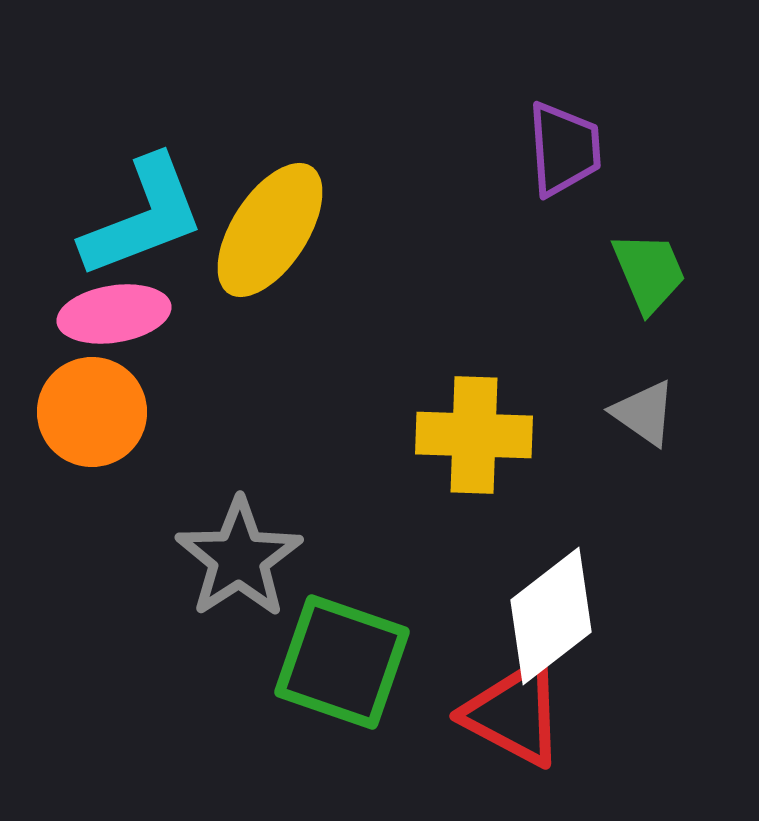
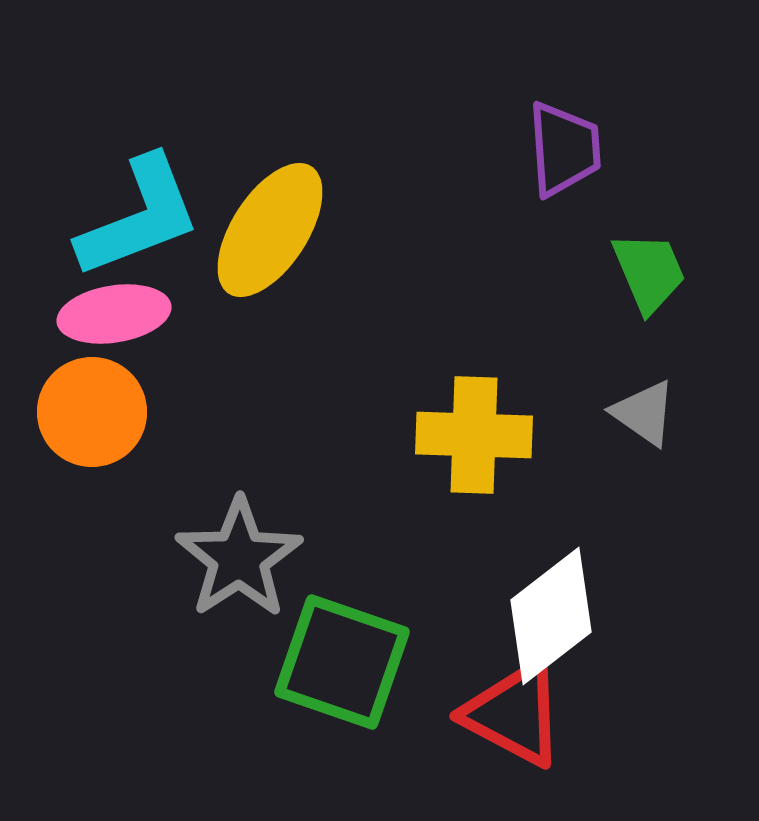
cyan L-shape: moved 4 px left
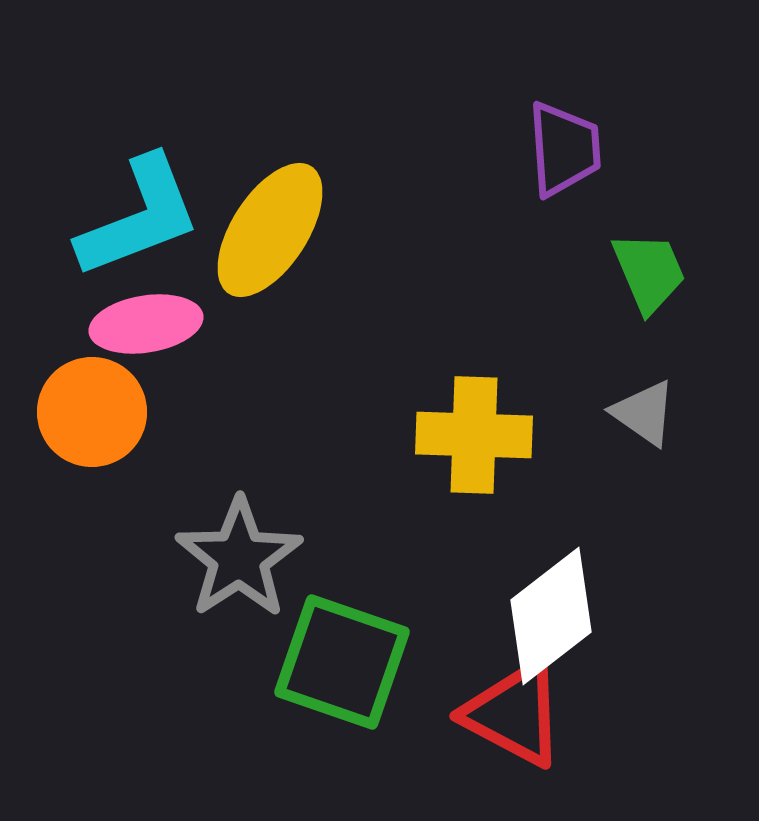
pink ellipse: moved 32 px right, 10 px down
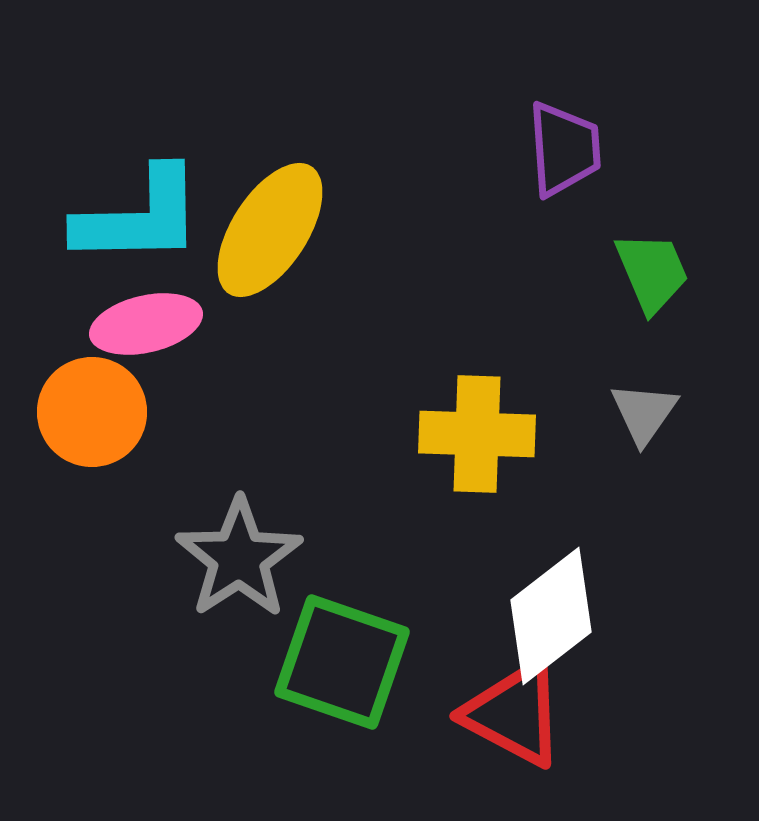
cyan L-shape: rotated 20 degrees clockwise
green trapezoid: moved 3 px right
pink ellipse: rotated 4 degrees counterclockwise
gray triangle: rotated 30 degrees clockwise
yellow cross: moved 3 px right, 1 px up
